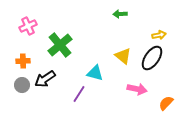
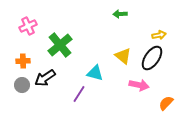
black arrow: moved 1 px up
pink arrow: moved 2 px right, 4 px up
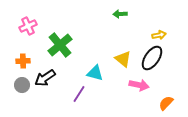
yellow triangle: moved 3 px down
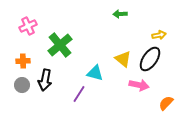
black ellipse: moved 2 px left, 1 px down
black arrow: moved 2 px down; rotated 45 degrees counterclockwise
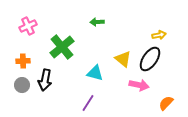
green arrow: moved 23 px left, 8 px down
green cross: moved 2 px right, 2 px down
purple line: moved 9 px right, 9 px down
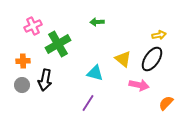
pink cross: moved 5 px right
green cross: moved 4 px left, 3 px up; rotated 10 degrees clockwise
black ellipse: moved 2 px right
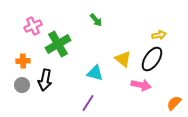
green arrow: moved 1 px left, 2 px up; rotated 128 degrees counterclockwise
pink arrow: moved 2 px right
orange semicircle: moved 8 px right
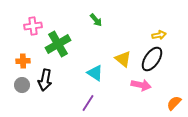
pink cross: rotated 18 degrees clockwise
cyan triangle: rotated 18 degrees clockwise
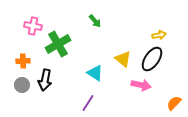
green arrow: moved 1 px left, 1 px down
pink cross: rotated 18 degrees clockwise
